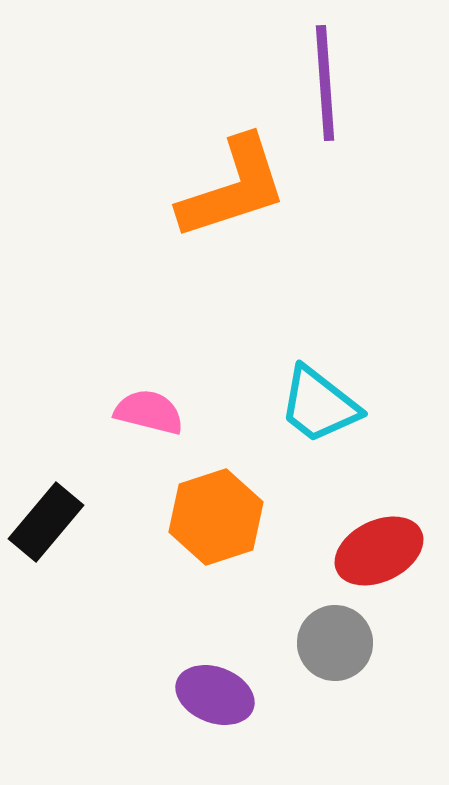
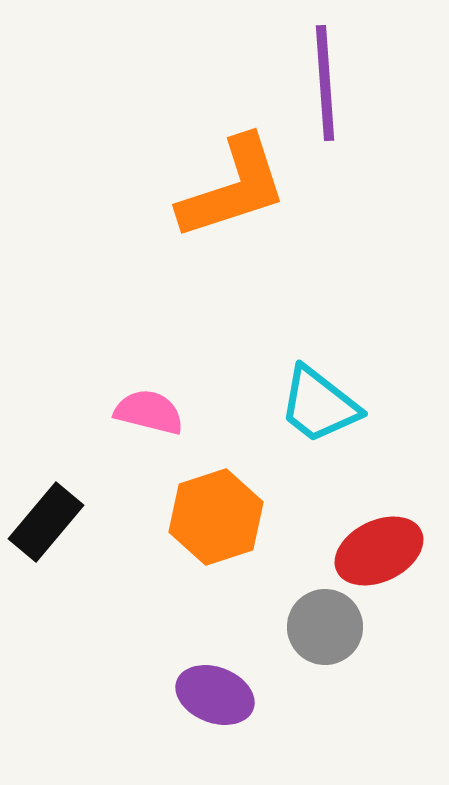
gray circle: moved 10 px left, 16 px up
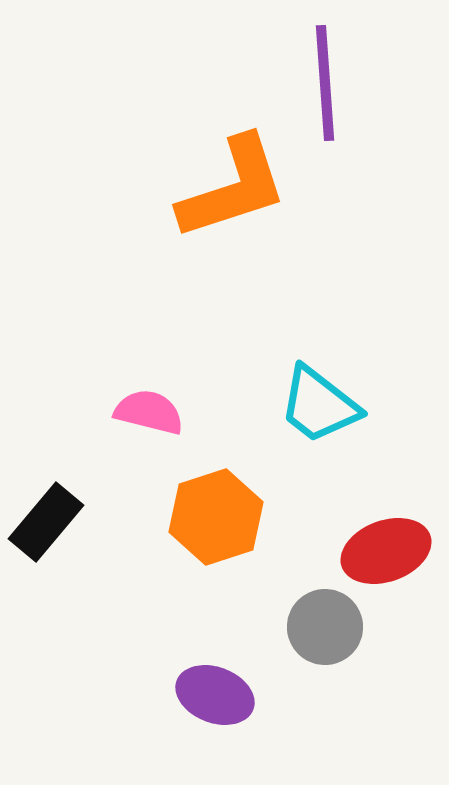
red ellipse: moved 7 px right; rotated 6 degrees clockwise
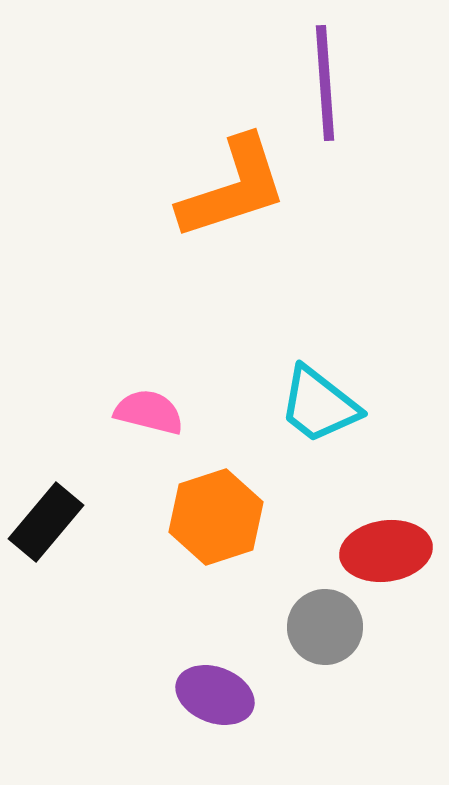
red ellipse: rotated 12 degrees clockwise
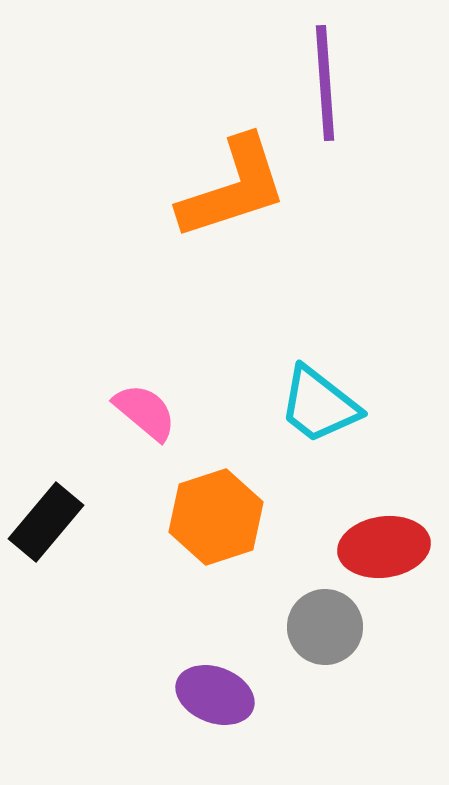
pink semicircle: moved 4 px left; rotated 26 degrees clockwise
red ellipse: moved 2 px left, 4 px up
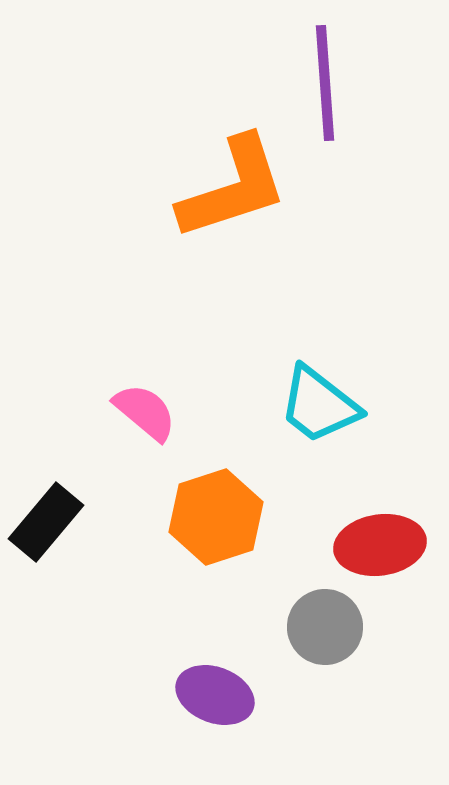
red ellipse: moved 4 px left, 2 px up
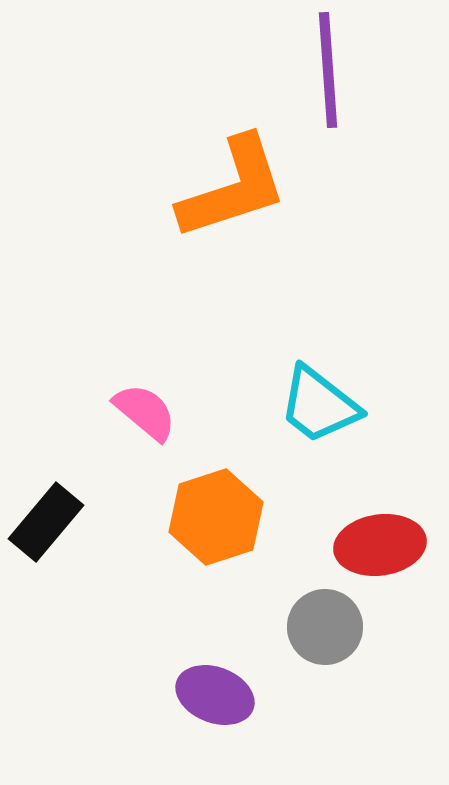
purple line: moved 3 px right, 13 px up
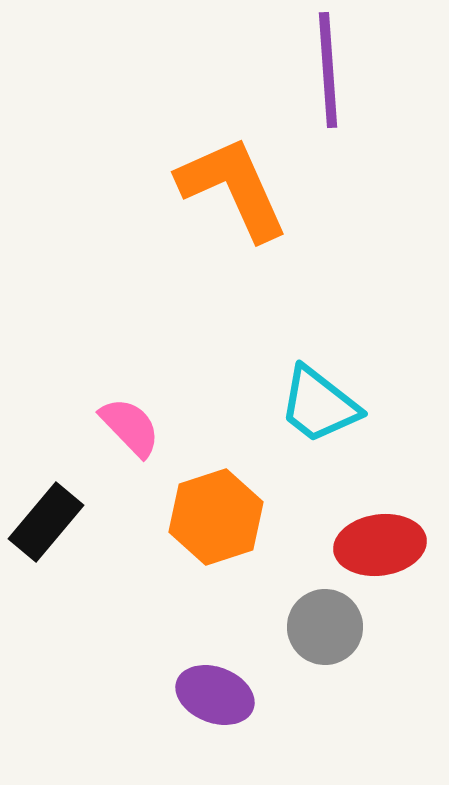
orange L-shape: rotated 96 degrees counterclockwise
pink semicircle: moved 15 px left, 15 px down; rotated 6 degrees clockwise
